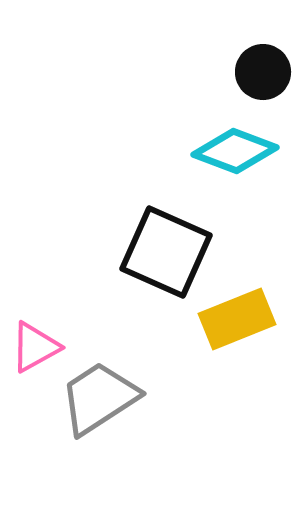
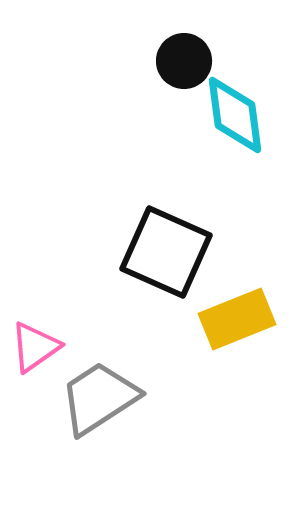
black circle: moved 79 px left, 11 px up
cyan diamond: moved 36 px up; rotated 62 degrees clockwise
pink triangle: rotated 6 degrees counterclockwise
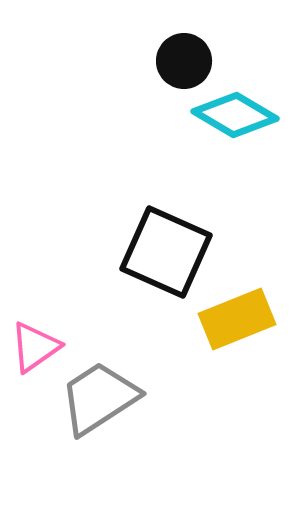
cyan diamond: rotated 52 degrees counterclockwise
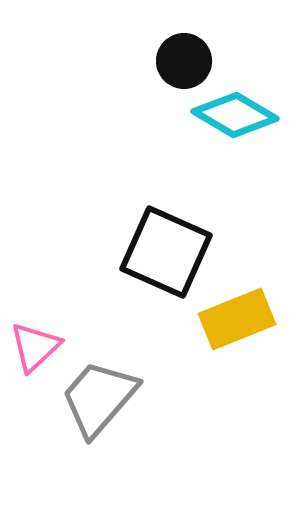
pink triangle: rotated 8 degrees counterclockwise
gray trapezoid: rotated 16 degrees counterclockwise
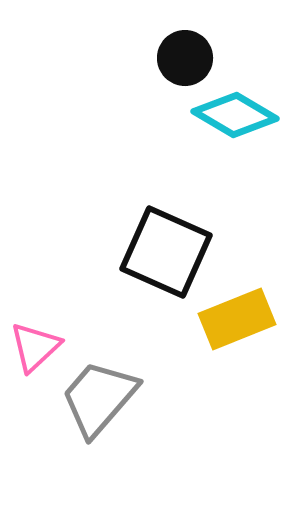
black circle: moved 1 px right, 3 px up
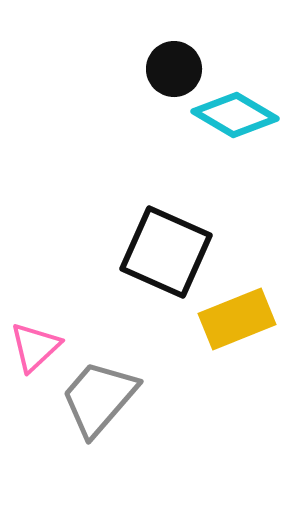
black circle: moved 11 px left, 11 px down
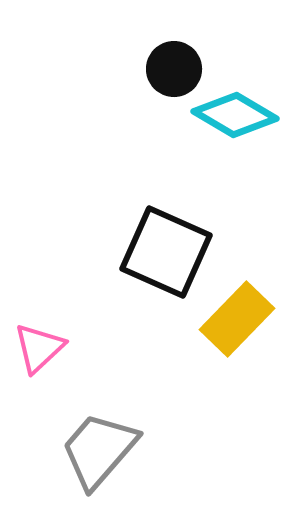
yellow rectangle: rotated 24 degrees counterclockwise
pink triangle: moved 4 px right, 1 px down
gray trapezoid: moved 52 px down
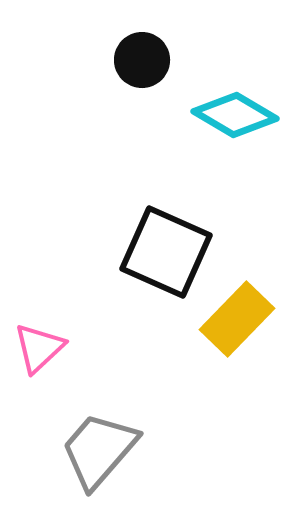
black circle: moved 32 px left, 9 px up
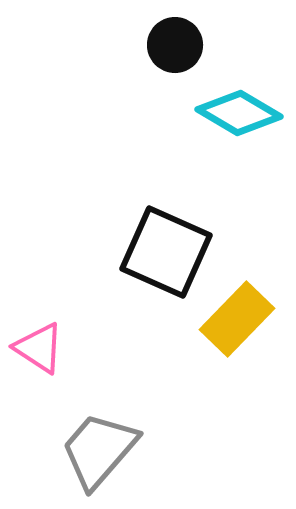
black circle: moved 33 px right, 15 px up
cyan diamond: moved 4 px right, 2 px up
pink triangle: rotated 44 degrees counterclockwise
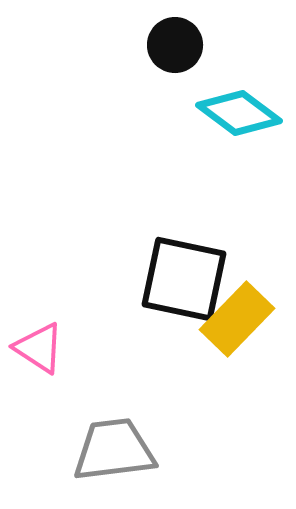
cyan diamond: rotated 6 degrees clockwise
black square: moved 18 px right, 27 px down; rotated 12 degrees counterclockwise
gray trapezoid: moved 15 px right; rotated 42 degrees clockwise
